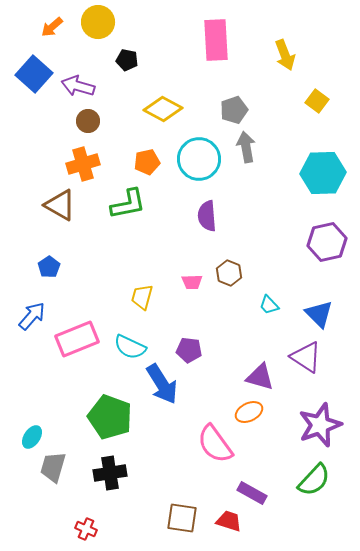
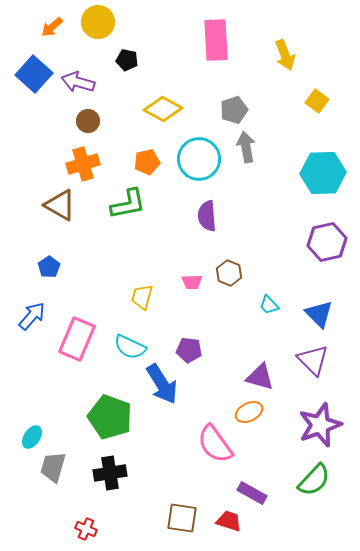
purple arrow at (78, 86): moved 4 px up
pink rectangle at (77, 339): rotated 45 degrees counterclockwise
purple triangle at (306, 357): moved 7 px right, 3 px down; rotated 12 degrees clockwise
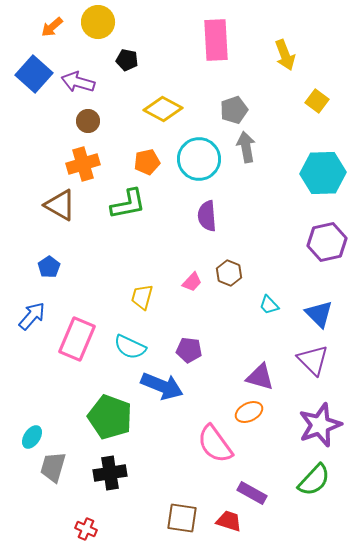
pink trapezoid at (192, 282): rotated 45 degrees counterclockwise
blue arrow at (162, 384): moved 2 px down; rotated 36 degrees counterclockwise
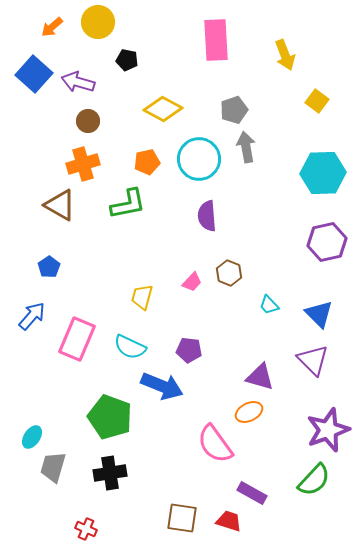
purple star at (320, 425): moved 8 px right, 5 px down
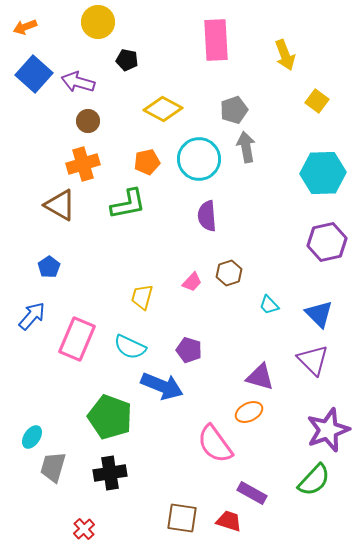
orange arrow at (52, 27): moved 27 px left; rotated 20 degrees clockwise
brown hexagon at (229, 273): rotated 20 degrees clockwise
purple pentagon at (189, 350): rotated 10 degrees clockwise
red cross at (86, 529): moved 2 px left; rotated 25 degrees clockwise
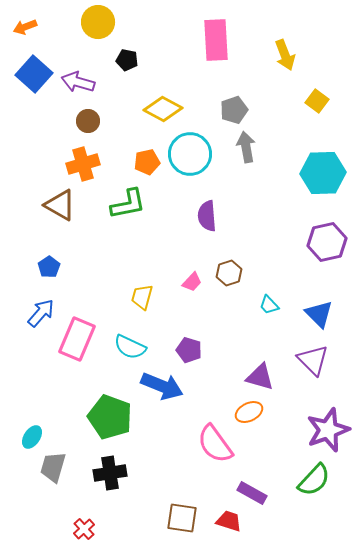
cyan circle at (199, 159): moved 9 px left, 5 px up
blue arrow at (32, 316): moved 9 px right, 3 px up
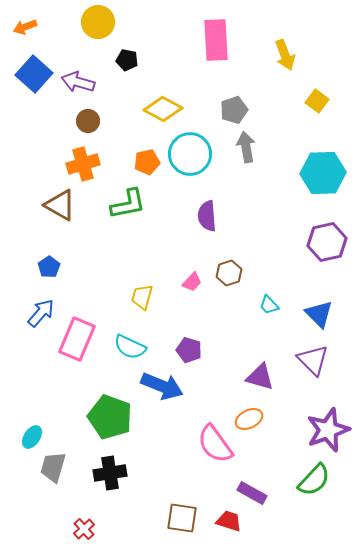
orange ellipse at (249, 412): moved 7 px down
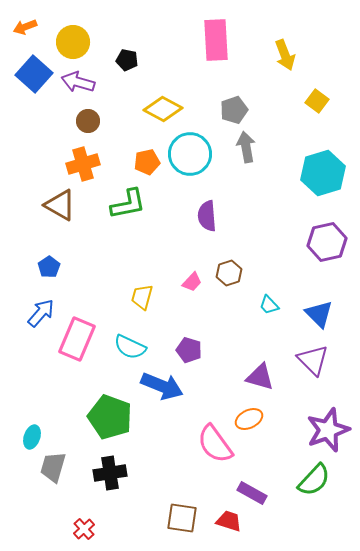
yellow circle at (98, 22): moved 25 px left, 20 px down
cyan hexagon at (323, 173): rotated 15 degrees counterclockwise
cyan ellipse at (32, 437): rotated 15 degrees counterclockwise
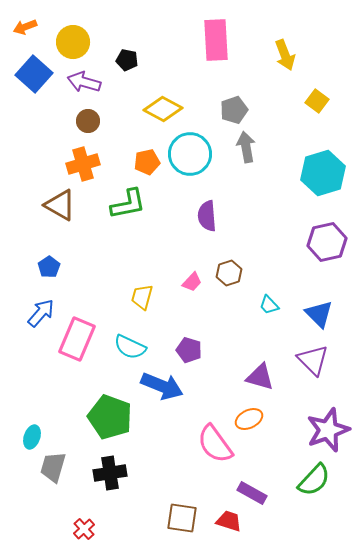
purple arrow at (78, 82): moved 6 px right
